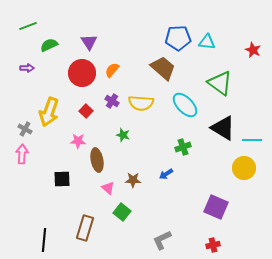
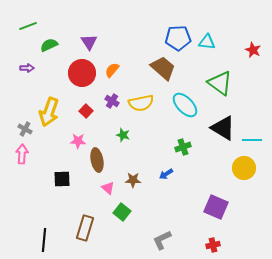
yellow semicircle: rotated 15 degrees counterclockwise
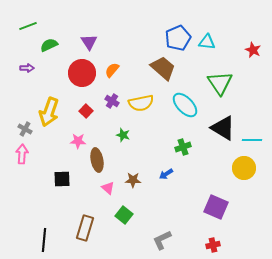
blue pentagon: rotated 20 degrees counterclockwise
green triangle: rotated 20 degrees clockwise
green square: moved 2 px right, 3 px down
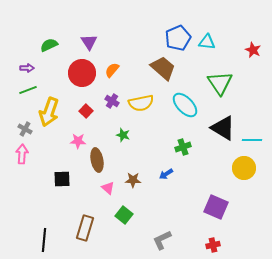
green line: moved 64 px down
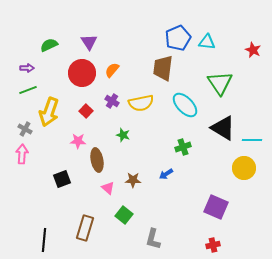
brown trapezoid: rotated 124 degrees counterclockwise
black square: rotated 18 degrees counterclockwise
gray L-shape: moved 9 px left, 1 px up; rotated 50 degrees counterclockwise
